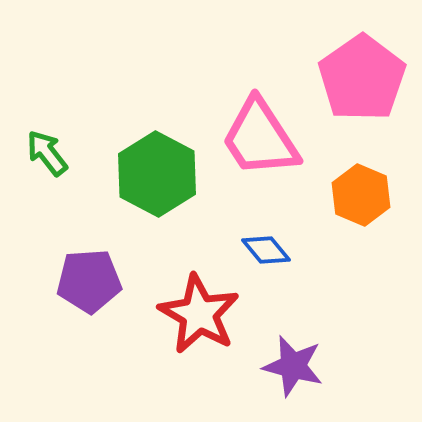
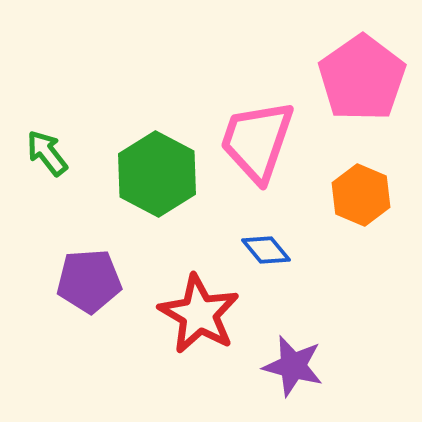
pink trapezoid: moved 3 px left, 3 px down; rotated 52 degrees clockwise
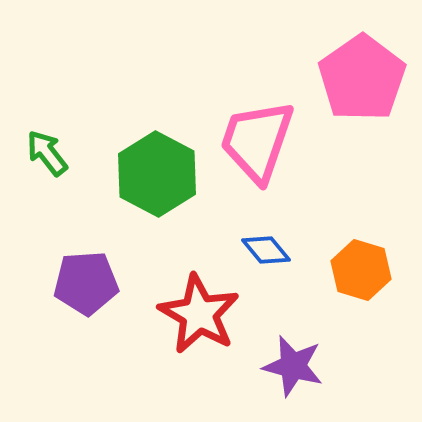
orange hexagon: moved 75 px down; rotated 6 degrees counterclockwise
purple pentagon: moved 3 px left, 2 px down
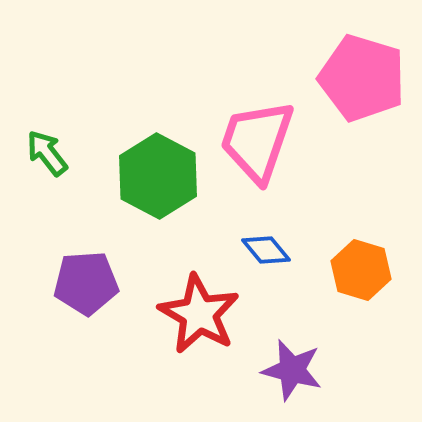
pink pentagon: rotated 20 degrees counterclockwise
green hexagon: moved 1 px right, 2 px down
purple star: moved 1 px left, 4 px down
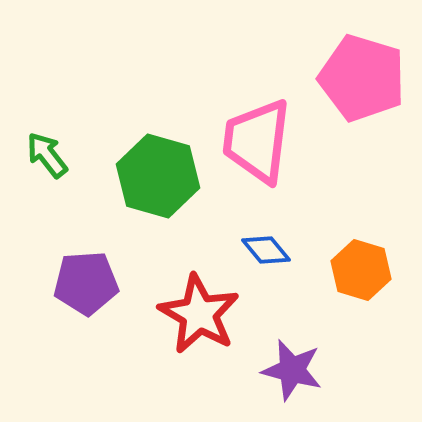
pink trapezoid: rotated 12 degrees counterclockwise
green arrow: moved 2 px down
green hexagon: rotated 12 degrees counterclockwise
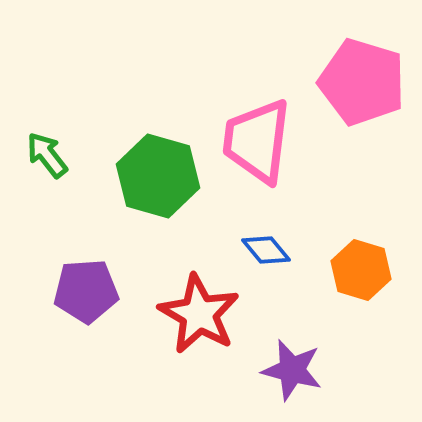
pink pentagon: moved 4 px down
purple pentagon: moved 8 px down
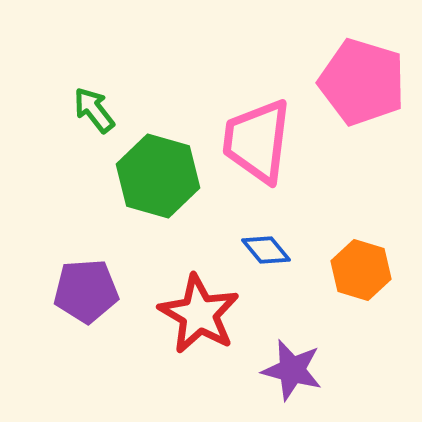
green arrow: moved 47 px right, 45 px up
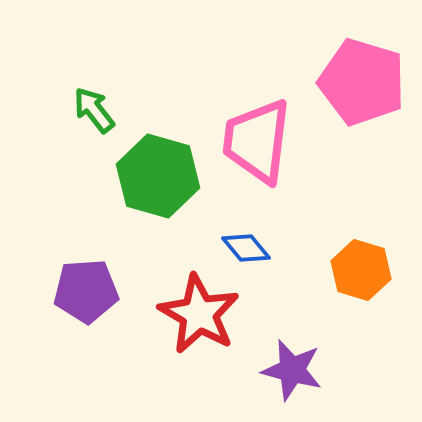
blue diamond: moved 20 px left, 2 px up
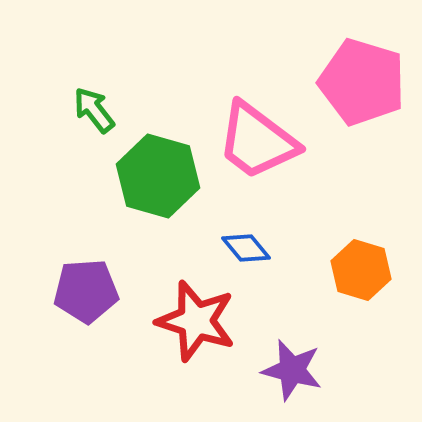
pink trapezoid: rotated 60 degrees counterclockwise
red star: moved 3 px left, 7 px down; rotated 12 degrees counterclockwise
